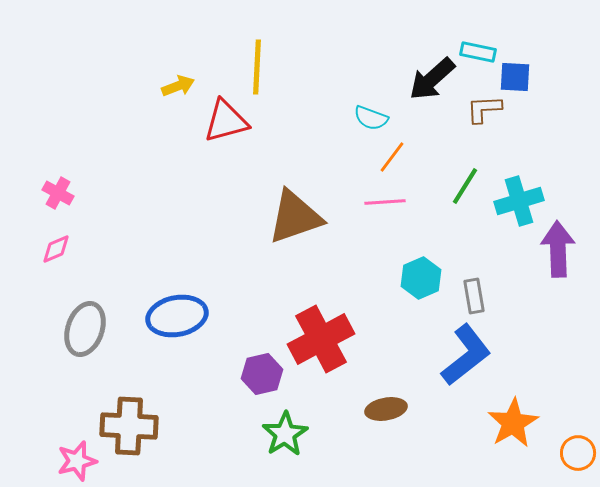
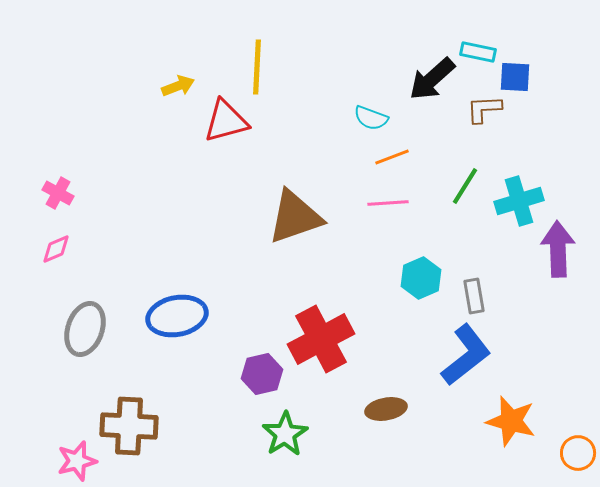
orange line: rotated 32 degrees clockwise
pink line: moved 3 px right, 1 px down
orange star: moved 2 px left, 2 px up; rotated 27 degrees counterclockwise
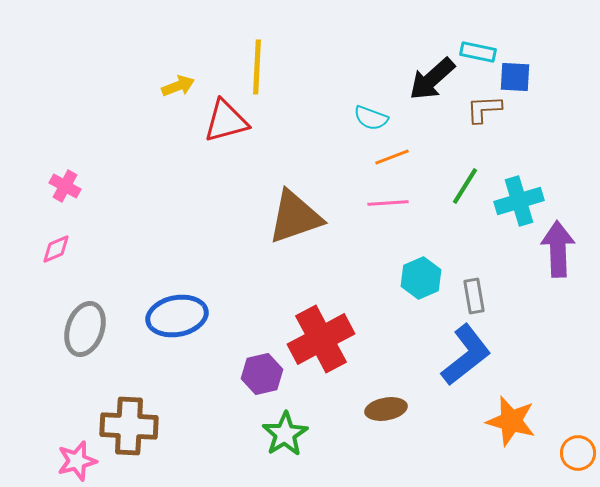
pink cross: moved 7 px right, 7 px up
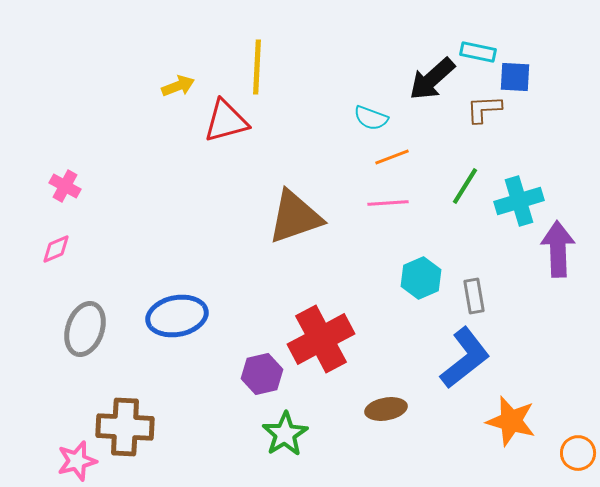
blue L-shape: moved 1 px left, 3 px down
brown cross: moved 4 px left, 1 px down
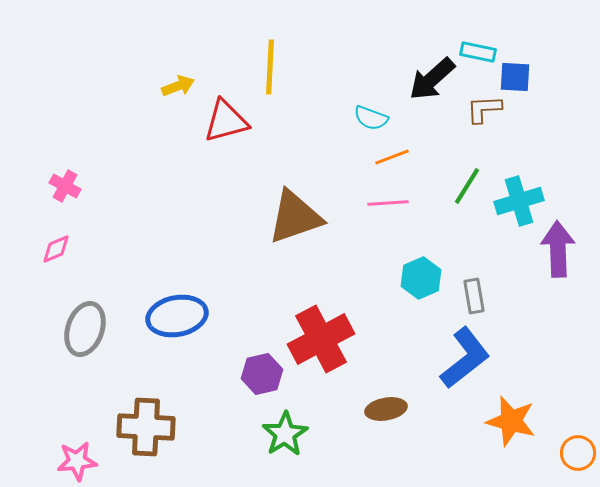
yellow line: moved 13 px right
green line: moved 2 px right
brown cross: moved 21 px right
pink star: rotated 9 degrees clockwise
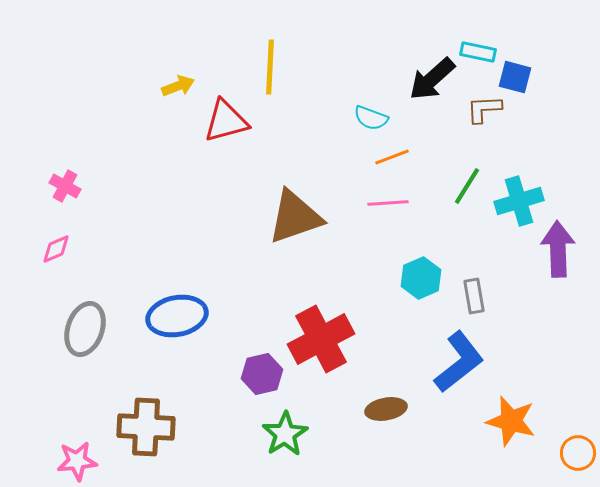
blue square: rotated 12 degrees clockwise
blue L-shape: moved 6 px left, 4 px down
